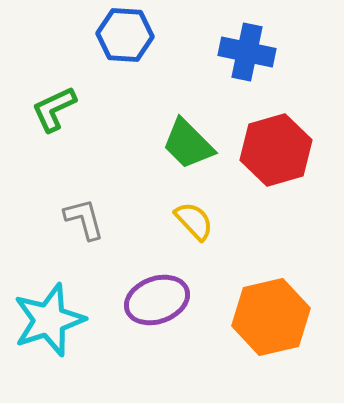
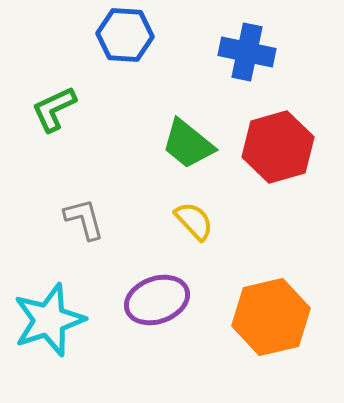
green trapezoid: rotated 6 degrees counterclockwise
red hexagon: moved 2 px right, 3 px up
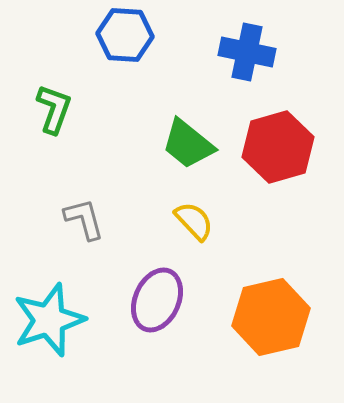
green L-shape: rotated 135 degrees clockwise
purple ellipse: rotated 46 degrees counterclockwise
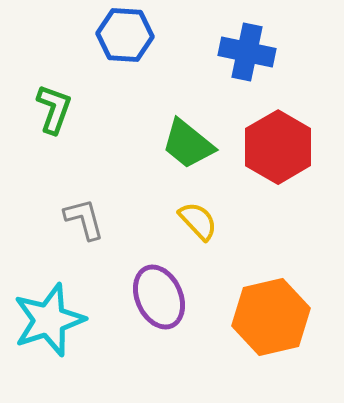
red hexagon: rotated 14 degrees counterclockwise
yellow semicircle: moved 4 px right
purple ellipse: moved 2 px right, 3 px up; rotated 48 degrees counterclockwise
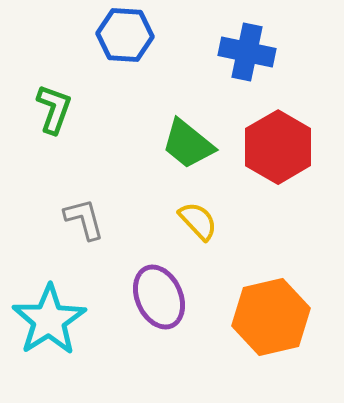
cyan star: rotated 14 degrees counterclockwise
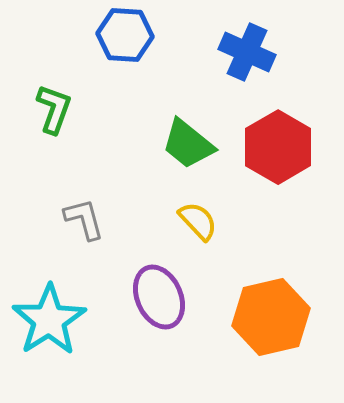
blue cross: rotated 12 degrees clockwise
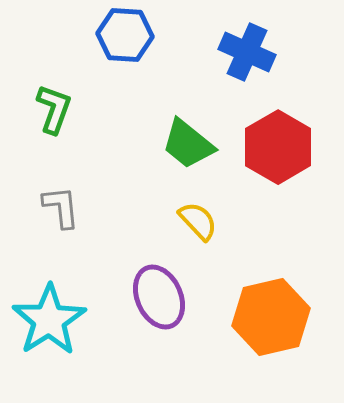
gray L-shape: moved 23 px left, 12 px up; rotated 9 degrees clockwise
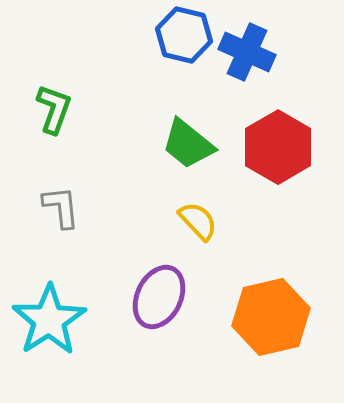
blue hexagon: moved 59 px right; rotated 10 degrees clockwise
purple ellipse: rotated 50 degrees clockwise
